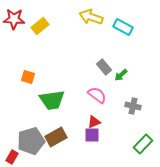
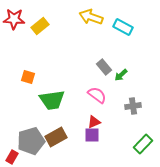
gray cross: rotated 21 degrees counterclockwise
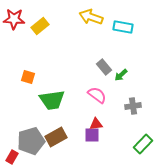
cyan rectangle: rotated 18 degrees counterclockwise
red triangle: moved 2 px right, 2 px down; rotated 16 degrees clockwise
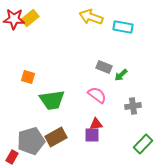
yellow rectangle: moved 10 px left, 8 px up
gray rectangle: rotated 28 degrees counterclockwise
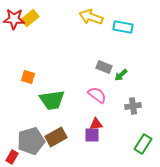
green rectangle: rotated 12 degrees counterclockwise
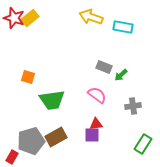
red star: moved 1 px up; rotated 15 degrees clockwise
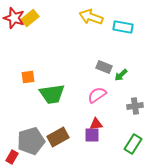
orange square: rotated 24 degrees counterclockwise
pink semicircle: rotated 72 degrees counterclockwise
green trapezoid: moved 6 px up
gray cross: moved 2 px right
brown rectangle: moved 2 px right
green rectangle: moved 10 px left
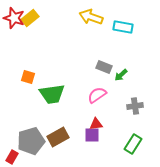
orange square: rotated 24 degrees clockwise
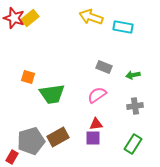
green arrow: moved 12 px right; rotated 32 degrees clockwise
purple square: moved 1 px right, 3 px down
